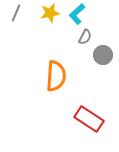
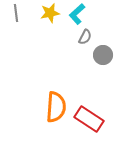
gray line: rotated 30 degrees counterclockwise
orange semicircle: moved 31 px down
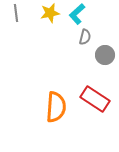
gray semicircle: rotated 14 degrees counterclockwise
gray circle: moved 2 px right
red rectangle: moved 6 px right, 20 px up
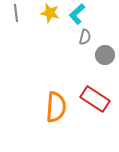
yellow star: rotated 24 degrees clockwise
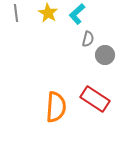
yellow star: moved 2 px left; rotated 18 degrees clockwise
gray semicircle: moved 3 px right, 2 px down
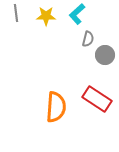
yellow star: moved 2 px left, 3 px down; rotated 30 degrees counterclockwise
red rectangle: moved 2 px right
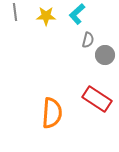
gray line: moved 1 px left, 1 px up
gray semicircle: moved 1 px down
orange semicircle: moved 4 px left, 6 px down
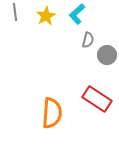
yellow star: rotated 30 degrees counterclockwise
gray circle: moved 2 px right
